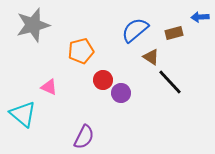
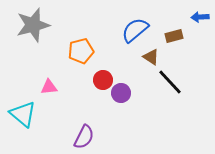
brown rectangle: moved 3 px down
pink triangle: rotated 30 degrees counterclockwise
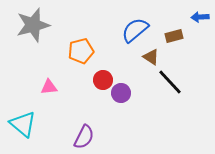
cyan triangle: moved 10 px down
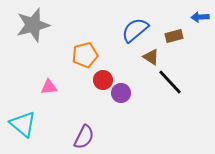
orange pentagon: moved 4 px right, 4 px down
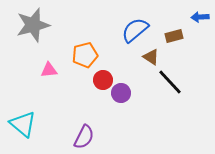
pink triangle: moved 17 px up
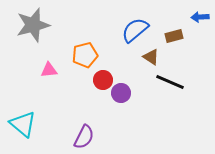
black line: rotated 24 degrees counterclockwise
